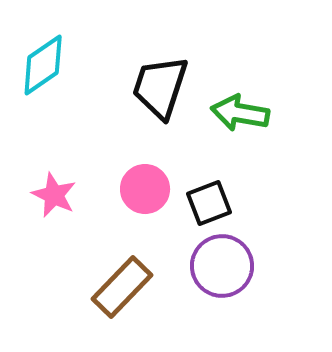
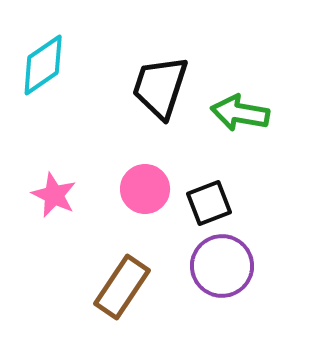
brown rectangle: rotated 10 degrees counterclockwise
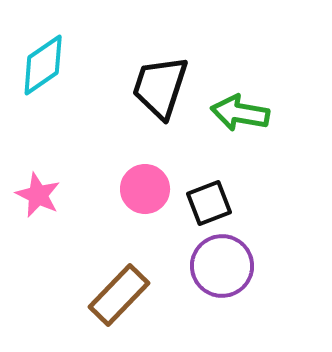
pink star: moved 16 px left
brown rectangle: moved 3 px left, 8 px down; rotated 10 degrees clockwise
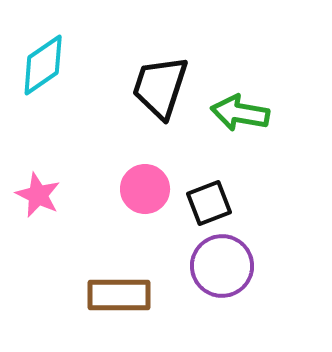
brown rectangle: rotated 46 degrees clockwise
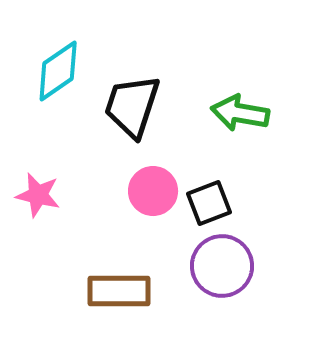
cyan diamond: moved 15 px right, 6 px down
black trapezoid: moved 28 px left, 19 px down
pink circle: moved 8 px right, 2 px down
pink star: rotated 12 degrees counterclockwise
brown rectangle: moved 4 px up
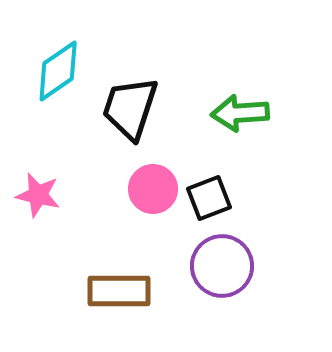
black trapezoid: moved 2 px left, 2 px down
green arrow: rotated 14 degrees counterclockwise
pink circle: moved 2 px up
black square: moved 5 px up
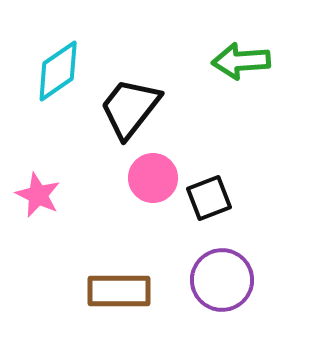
black trapezoid: rotated 20 degrees clockwise
green arrow: moved 1 px right, 52 px up
pink circle: moved 11 px up
pink star: rotated 12 degrees clockwise
purple circle: moved 14 px down
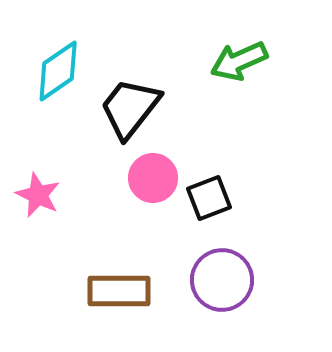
green arrow: moved 2 px left; rotated 20 degrees counterclockwise
